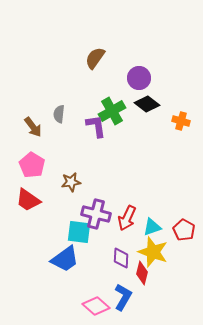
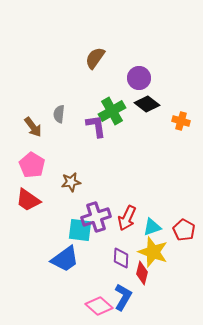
purple cross: moved 3 px down; rotated 32 degrees counterclockwise
cyan square: moved 1 px right, 2 px up
pink diamond: moved 3 px right
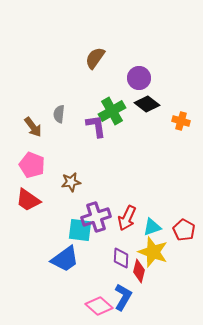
pink pentagon: rotated 10 degrees counterclockwise
red diamond: moved 3 px left, 2 px up
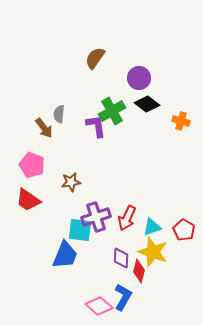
brown arrow: moved 11 px right, 1 px down
blue trapezoid: moved 4 px up; rotated 32 degrees counterclockwise
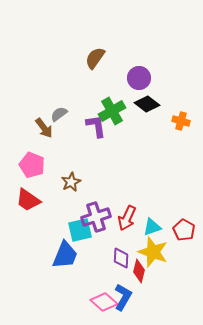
gray semicircle: rotated 48 degrees clockwise
brown star: rotated 18 degrees counterclockwise
cyan square: rotated 20 degrees counterclockwise
pink diamond: moved 5 px right, 4 px up
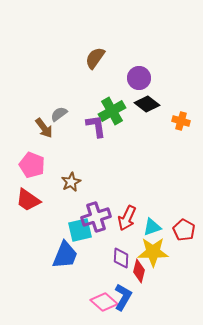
yellow star: rotated 20 degrees counterclockwise
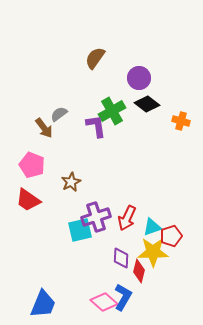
red pentagon: moved 13 px left, 6 px down; rotated 25 degrees clockwise
blue trapezoid: moved 22 px left, 49 px down
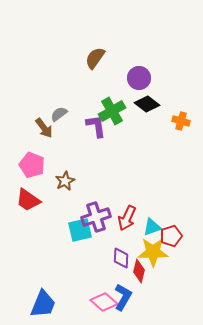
brown star: moved 6 px left, 1 px up
